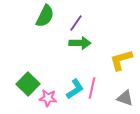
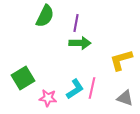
purple line: rotated 24 degrees counterclockwise
green square: moved 5 px left, 6 px up; rotated 15 degrees clockwise
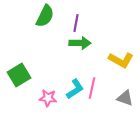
yellow L-shape: rotated 135 degrees counterclockwise
green square: moved 4 px left, 3 px up
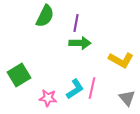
gray triangle: moved 2 px right; rotated 30 degrees clockwise
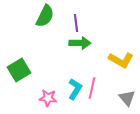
purple line: rotated 18 degrees counterclockwise
green square: moved 5 px up
cyan L-shape: rotated 25 degrees counterclockwise
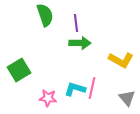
green semicircle: moved 1 px up; rotated 45 degrees counterclockwise
cyan L-shape: rotated 105 degrees counterclockwise
